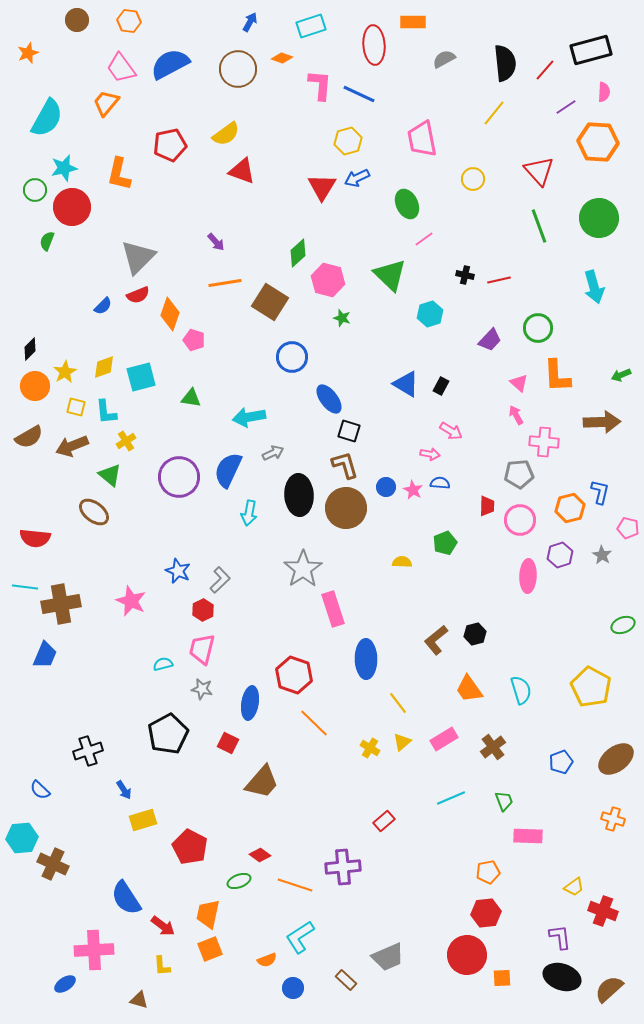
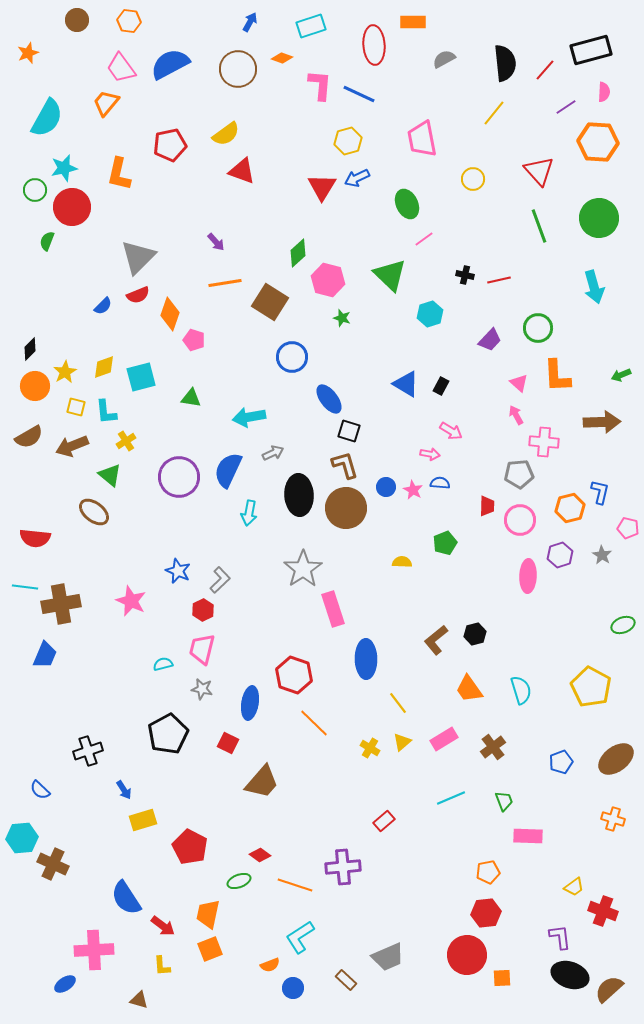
orange semicircle at (267, 960): moved 3 px right, 5 px down
black ellipse at (562, 977): moved 8 px right, 2 px up
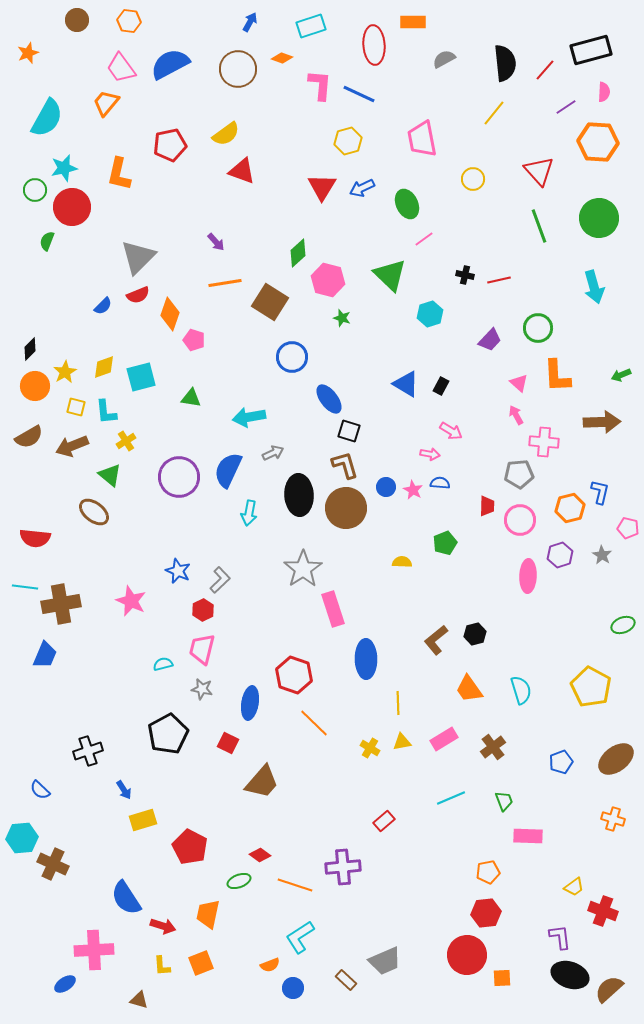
blue arrow at (357, 178): moved 5 px right, 10 px down
yellow line at (398, 703): rotated 35 degrees clockwise
yellow triangle at (402, 742): rotated 30 degrees clockwise
red arrow at (163, 926): rotated 20 degrees counterclockwise
orange square at (210, 949): moved 9 px left, 14 px down
gray trapezoid at (388, 957): moved 3 px left, 4 px down
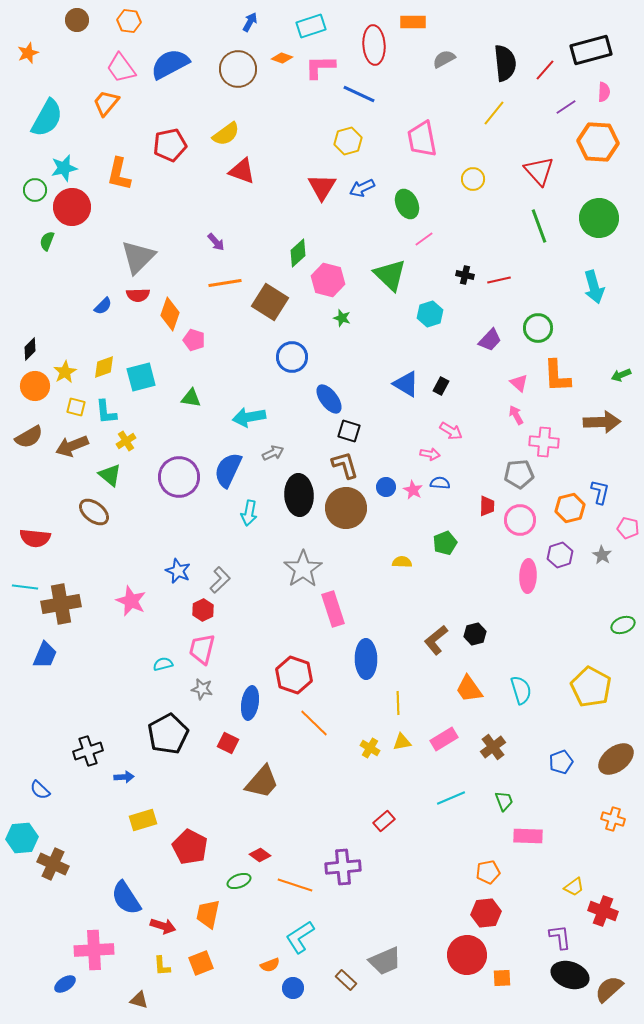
pink L-shape at (320, 85): moved 18 px up; rotated 96 degrees counterclockwise
red semicircle at (138, 295): rotated 20 degrees clockwise
blue arrow at (124, 790): moved 13 px up; rotated 60 degrees counterclockwise
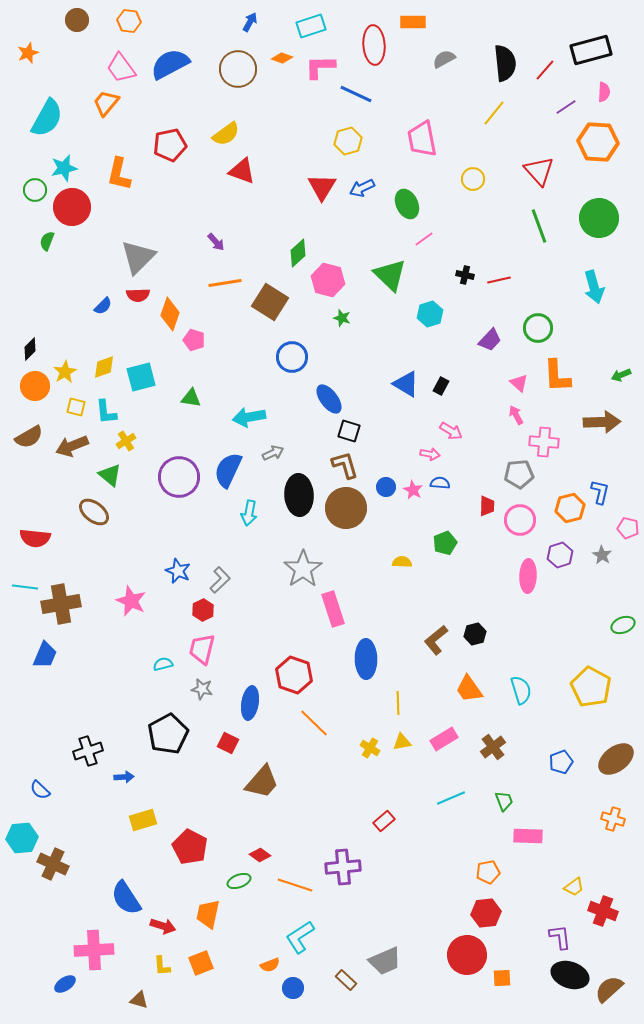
blue line at (359, 94): moved 3 px left
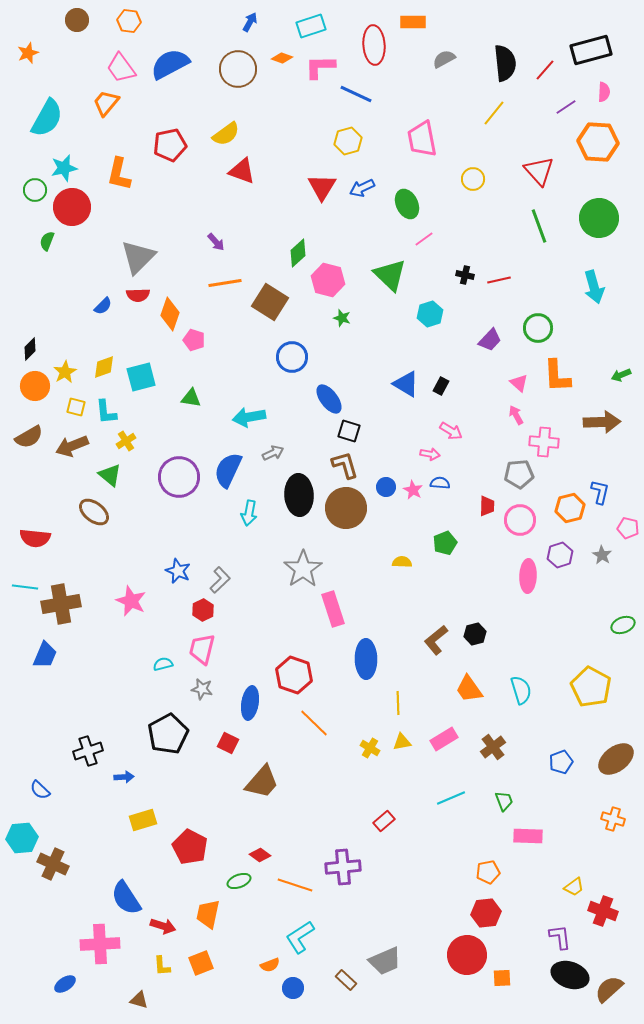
pink cross at (94, 950): moved 6 px right, 6 px up
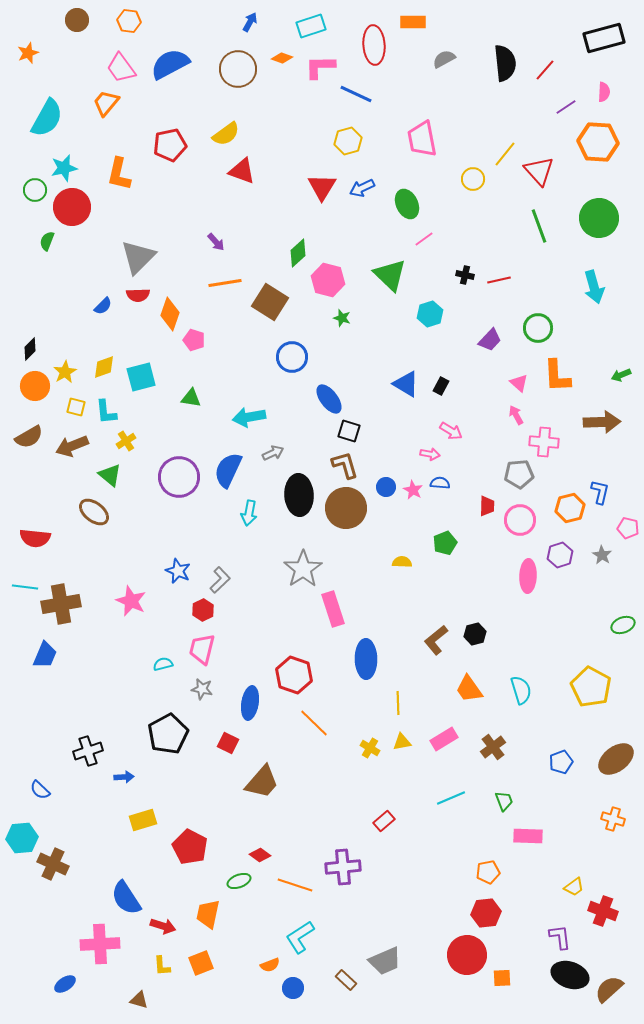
black rectangle at (591, 50): moved 13 px right, 12 px up
yellow line at (494, 113): moved 11 px right, 41 px down
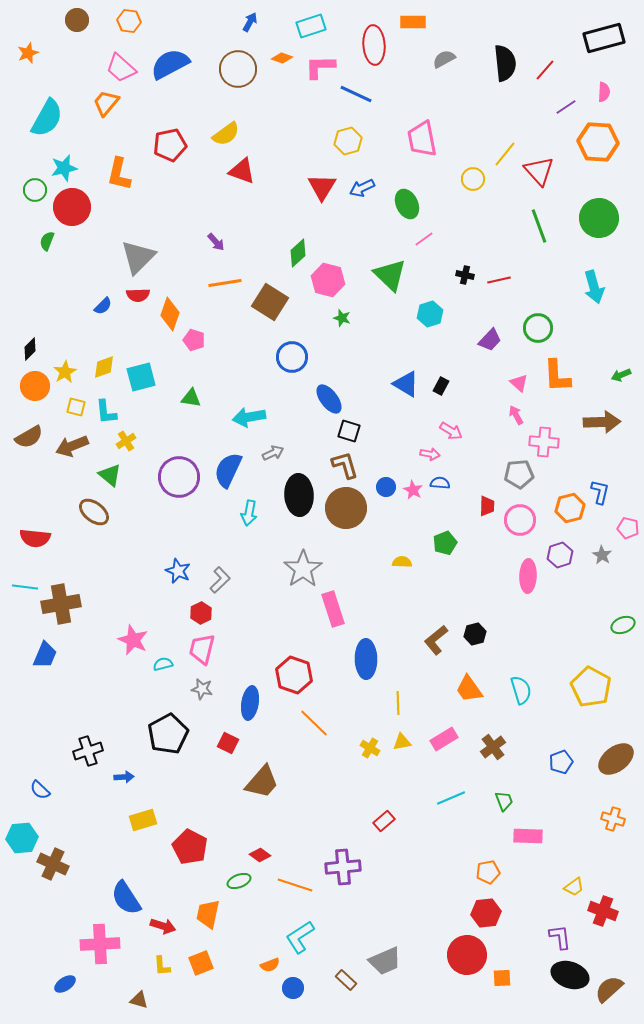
pink trapezoid at (121, 68): rotated 12 degrees counterclockwise
pink star at (131, 601): moved 2 px right, 39 px down
red hexagon at (203, 610): moved 2 px left, 3 px down
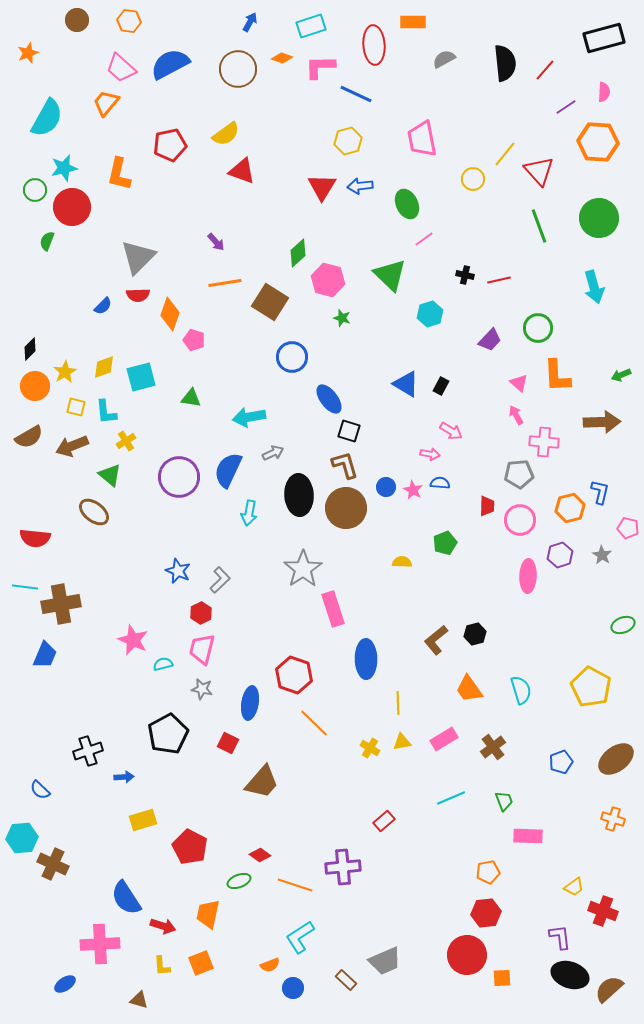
blue arrow at (362, 188): moved 2 px left, 2 px up; rotated 20 degrees clockwise
